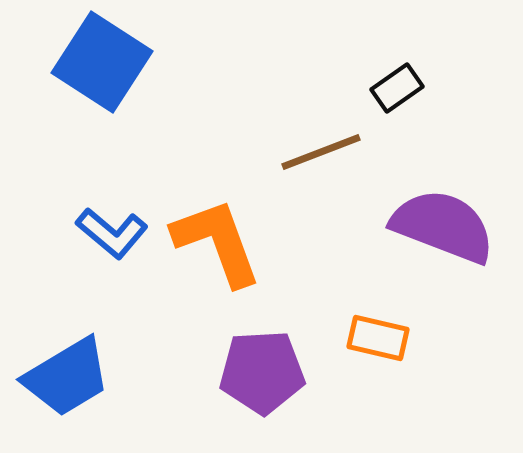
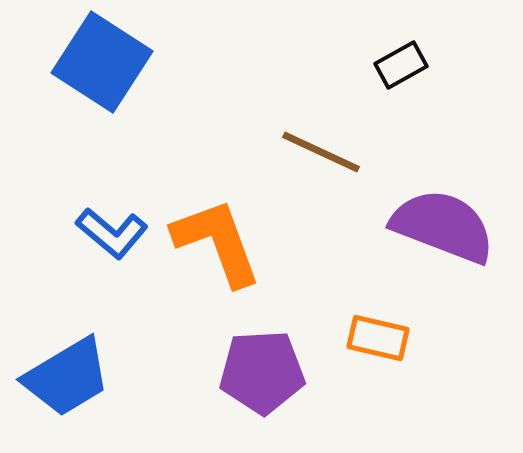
black rectangle: moved 4 px right, 23 px up; rotated 6 degrees clockwise
brown line: rotated 46 degrees clockwise
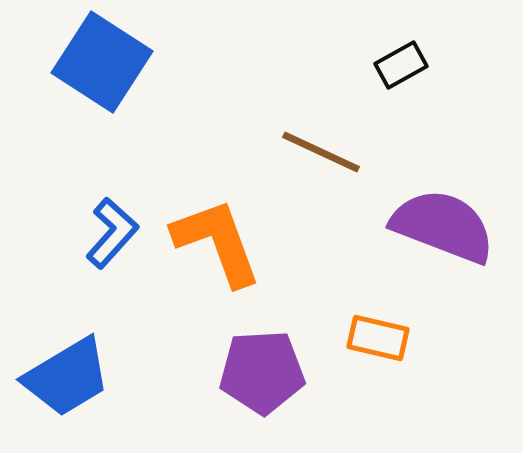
blue L-shape: rotated 88 degrees counterclockwise
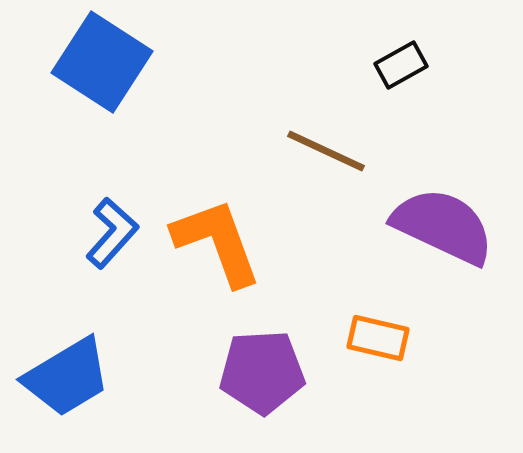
brown line: moved 5 px right, 1 px up
purple semicircle: rotated 4 degrees clockwise
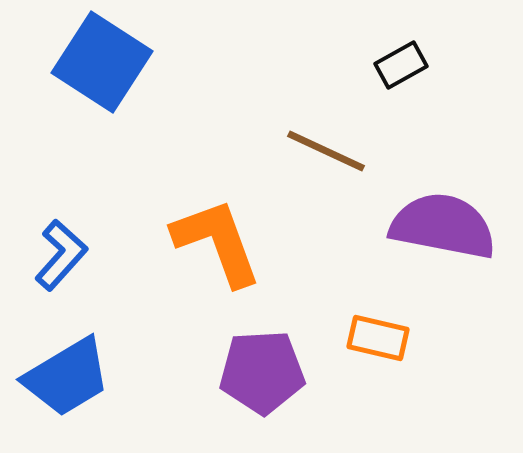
purple semicircle: rotated 14 degrees counterclockwise
blue L-shape: moved 51 px left, 22 px down
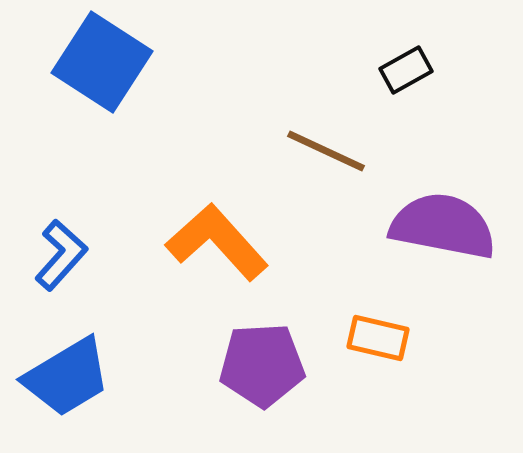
black rectangle: moved 5 px right, 5 px down
orange L-shape: rotated 22 degrees counterclockwise
purple pentagon: moved 7 px up
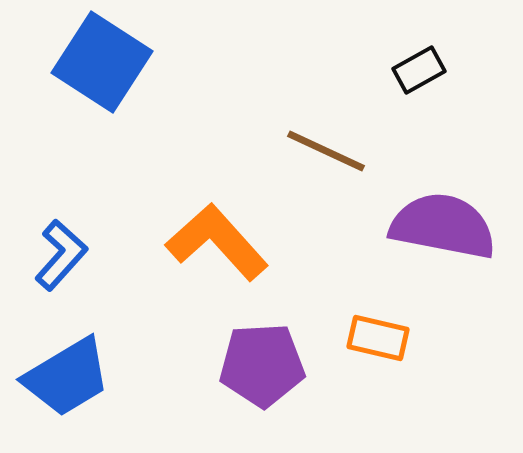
black rectangle: moved 13 px right
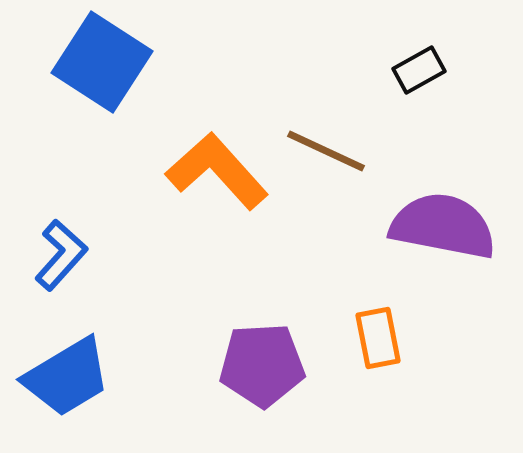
orange L-shape: moved 71 px up
orange rectangle: rotated 66 degrees clockwise
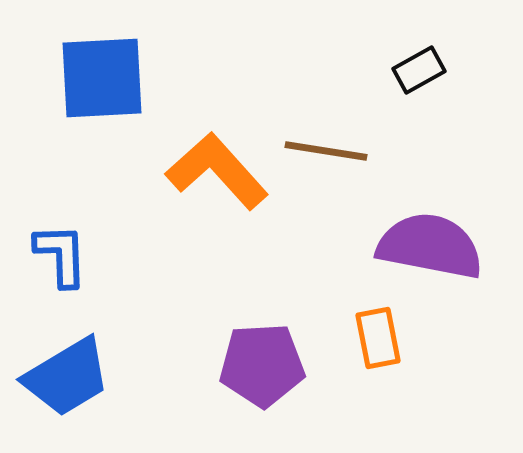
blue square: moved 16 px down; rotated 36 degrees counterclockwise
brown line: rotated 16 degrees counterclockwise
purple semicircle: moved 13 px left, 20 px down
blue L-shape: rotated 44 degrees counterclockwise
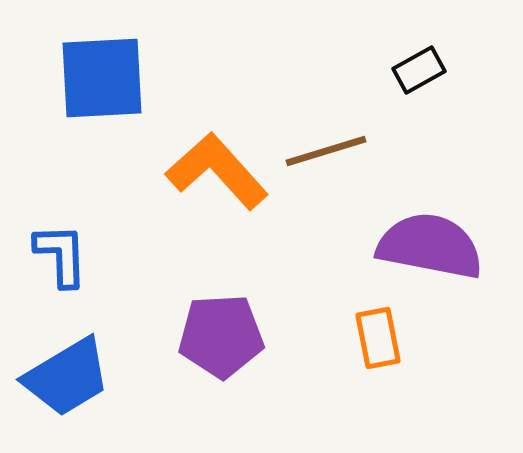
brown line: rotated 26 degrees counterclockwise
purple pentagon: moved 41 px left, 29 px up
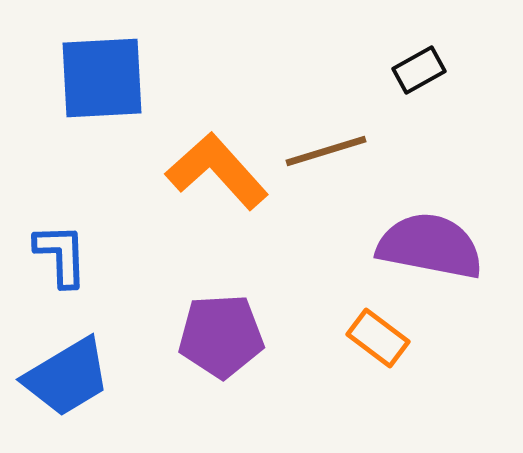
orange rectangle: rotated 42 degrees counterclockwise
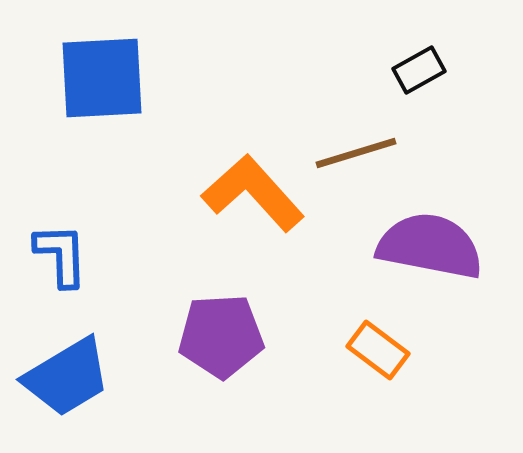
brown line: moved 30 px right, 2 px down
orange L-shape: moved 36 px right, 22 px down
orange rectangle: moved 12 px down
